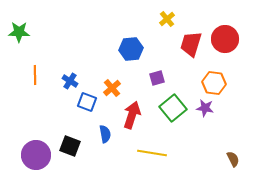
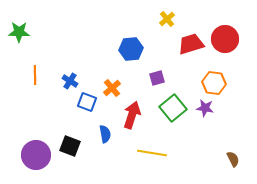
red trapezoid: rotated 56 degrees clockwise
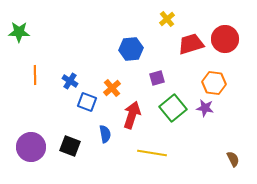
purple circle: moved 5 px left, 8 px up
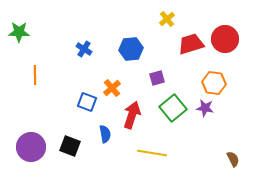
blue cross: moved 14 px right, 32 px up
